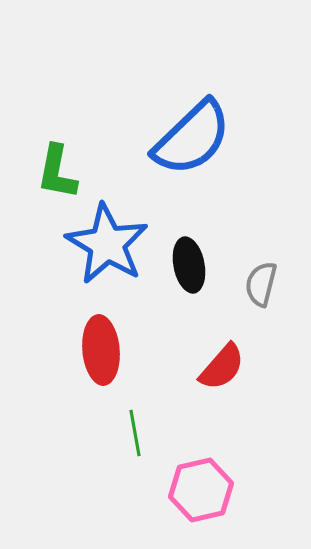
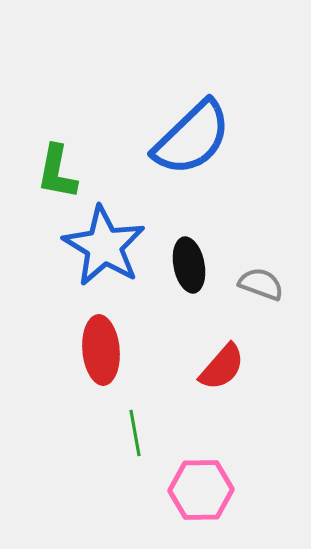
blue star: moved 3 px left, 2 px down
gray semicircle: rotated 96 degrees clockwise
pink hexagon: rotated 12 degrees clockwise
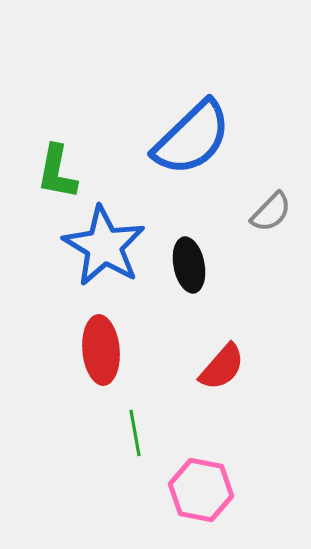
gray semicircle: moved 10 px right, 72 px up; rotated 114 degrees clockwise
pink hexagon: rotated 12 degrees clockwise
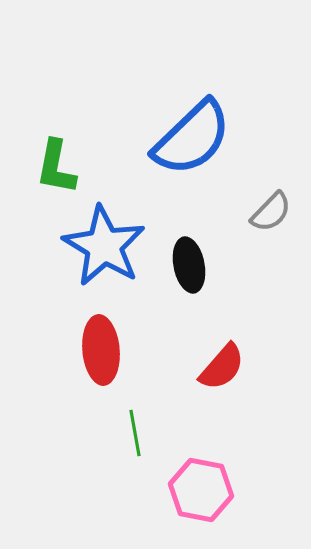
green L-shape: moved 1 px left, 5 px up
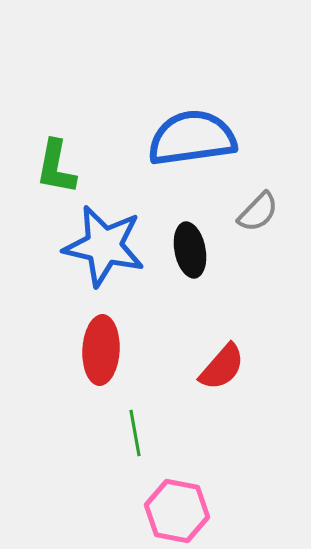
blue semicircle: rotated 144 degrees counterclockwise
gray semicircle: moved 13 px left
blue star: rotated 18 degrees counterclockwise
black ellipse: moved 1 px right, 15 px up
red ellipse: rotated 8 degrees clockwise
pink hexagon: moved 24 px left, 21 px down
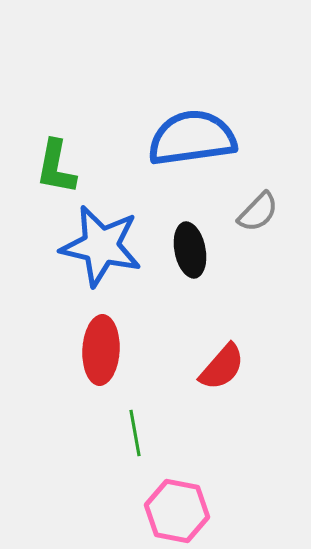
blue star: moved 3 px left
